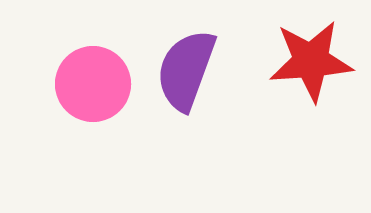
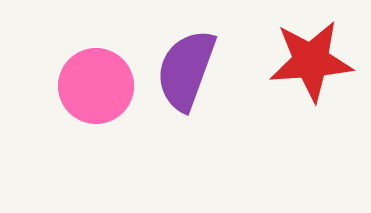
pink circle: moved 3 px right, 2 px down
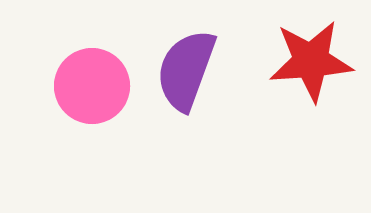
pink circle: moved 4 px left
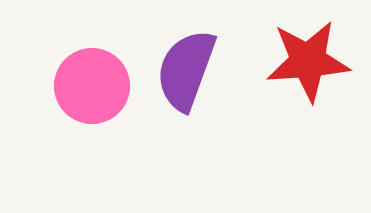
red star: moved 3 px left
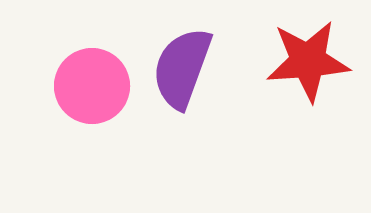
purple semicircle: moved 4 px left, 2 px up
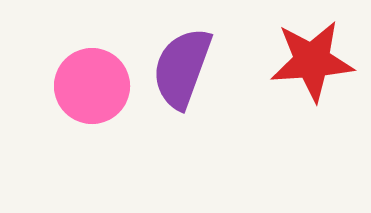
red star: moved 4 px right
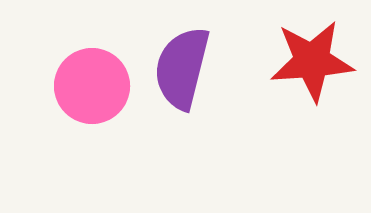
purple semicircle: rotated 6 degrees counterclockwise
